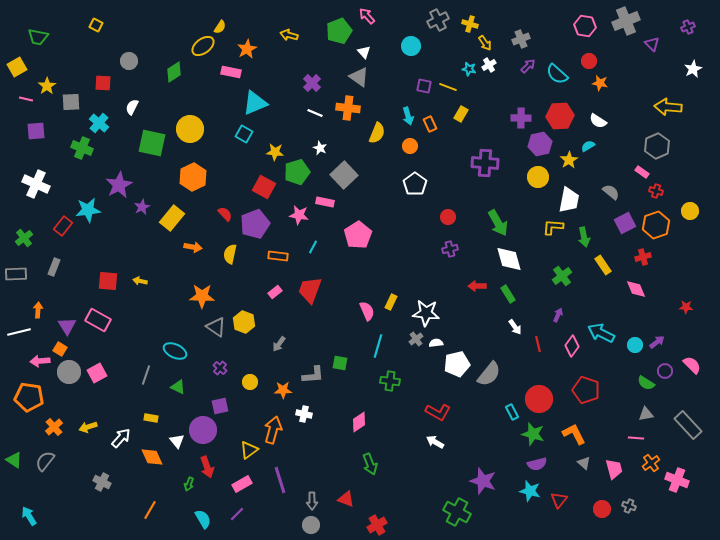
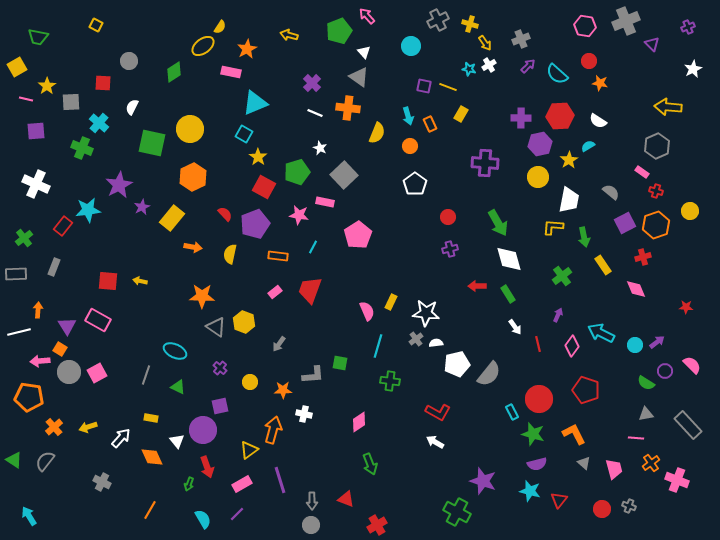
yellow star at (275, 152): moved 17 px left, 5 px down; rotated 30 degrees clockwise
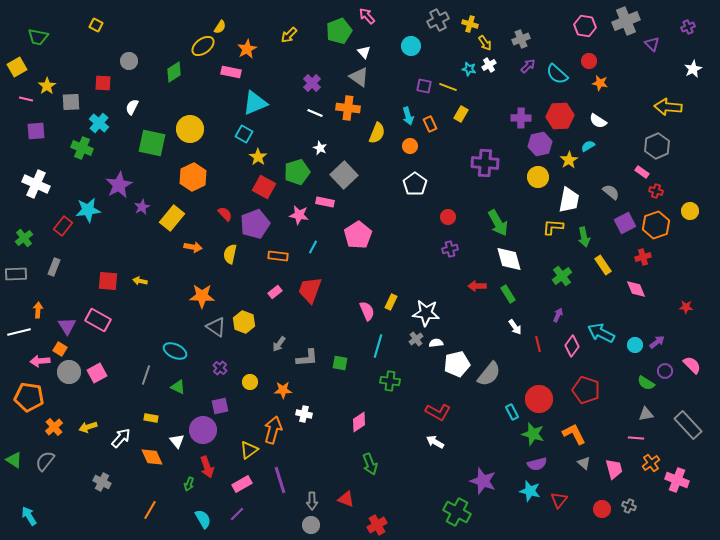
yellow arrow at (289, 35): rotated 60 degrees counterclockwise
gray L-shape at (313, 375): moved 6 px left, 17 px up
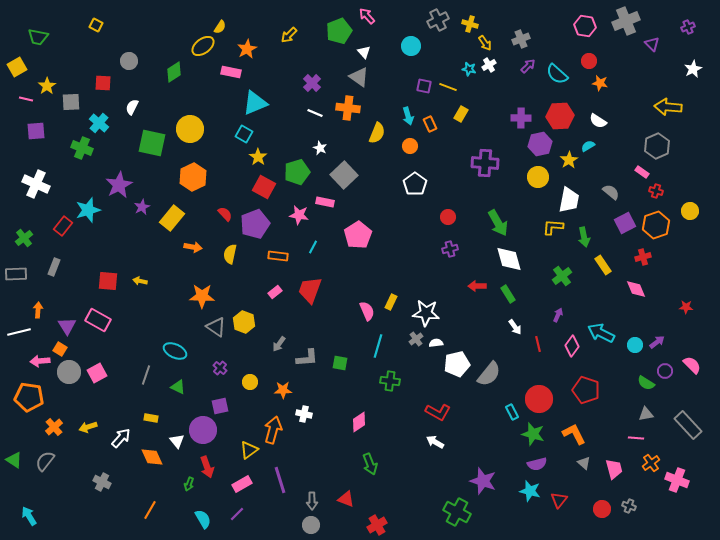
cyan star at (88, 210): rotated 10 degrees counterclockwise
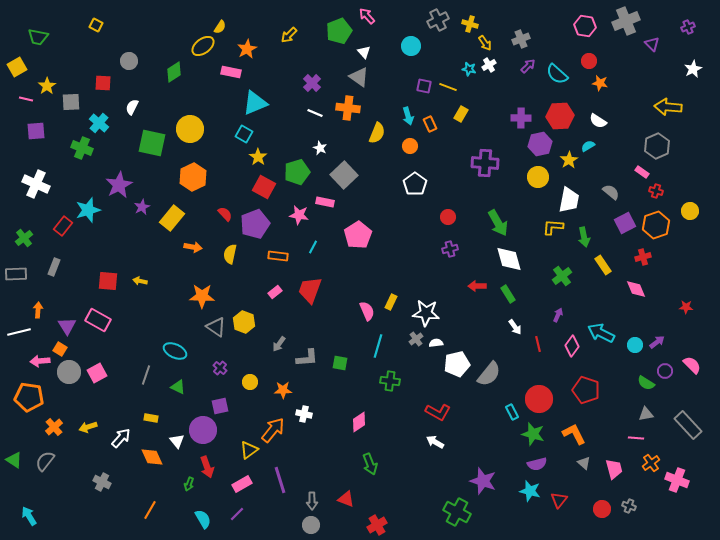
orange arrow at (273, 430): rotated 24 degrees clockwise
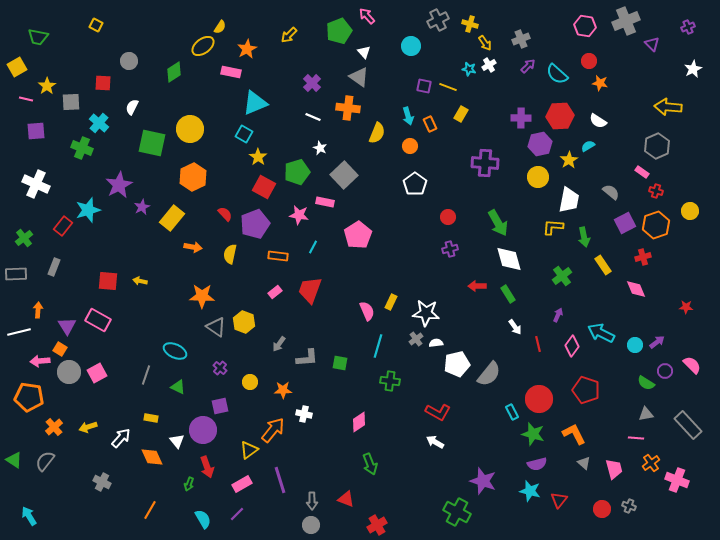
white line at (315, 113): moved 2 px left, 4 px down
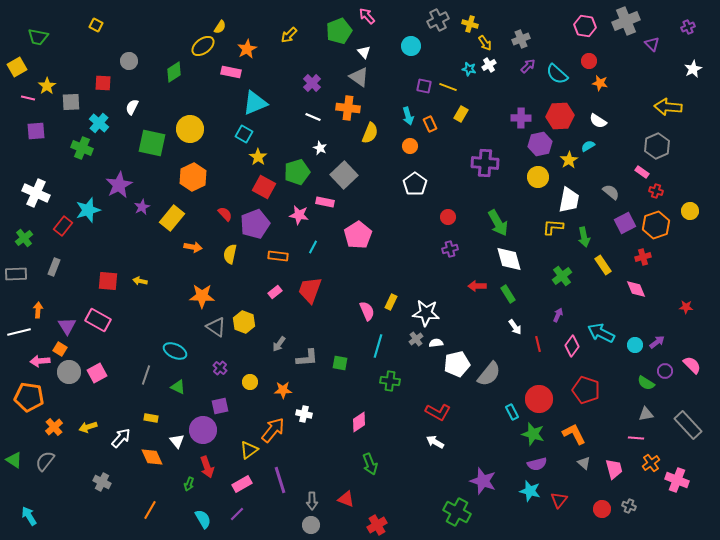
pink line at (26, 99): moved 2 px right, 1 px up
yellow semicircle at (377, 133): moved 7 px left
white cross at (36, 184): moved 9 px down
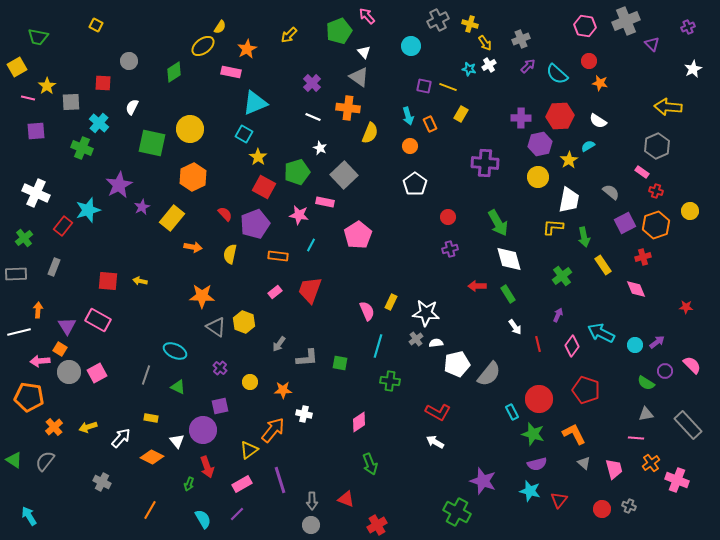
cyan line at (313, 247): moved 2 px left, 2 px up
orange diamond at (152, 457): rotated 40 degrees counterclockwise
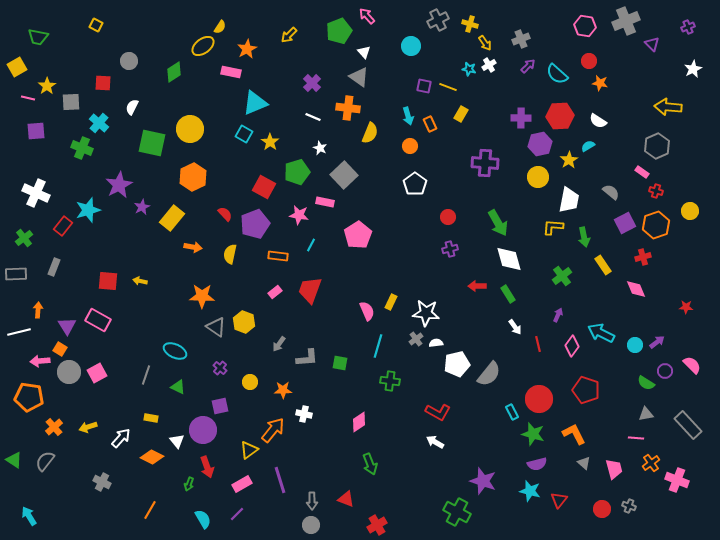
yellow star at (258, 157): moved 12 px right, 15 px up
